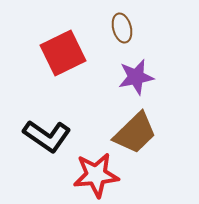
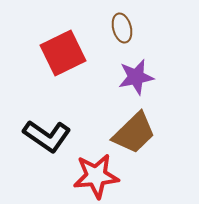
brown trapezoid: moved 1 px left
red star: moved 1 px down
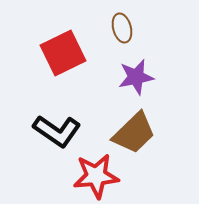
black L-shape: moved 10 px right, 5 px up
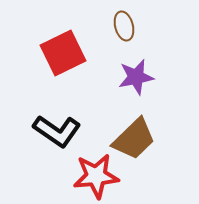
brown ellipse: moved 2 px right, 2 px up
brown trapezoid: moved 6 px down
